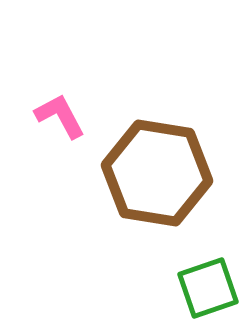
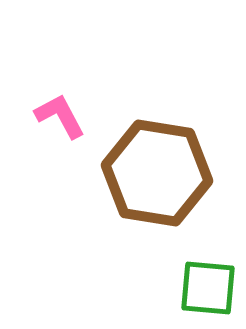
green square: rotated 24 degrees clockwise
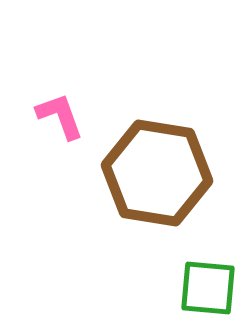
pink L-shape: rotated 8 degrees clockwise
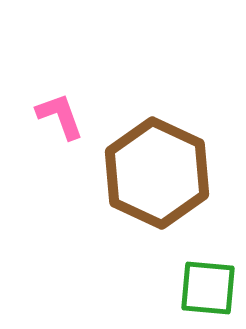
brown hexagon: rotated 16 degrees clockwise
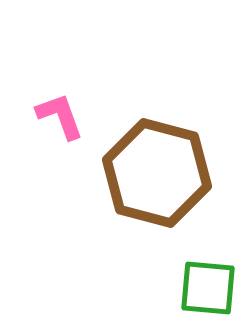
brown hexagon: rotated 10 degrees counterclockwise
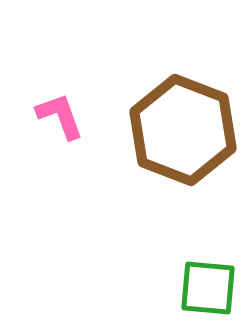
brown hexagon: moved 26 px right, 43 px up; rotated 6 degrees clockwise
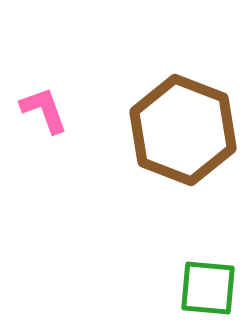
pink L-shape: moved 16 px left, 6 px up
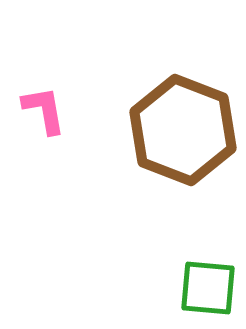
pink L-shape: rotated 10 degrees clockwise
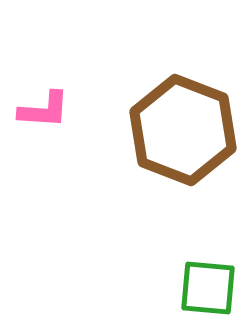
pink L-shape: rotated 104 degrees clockwise
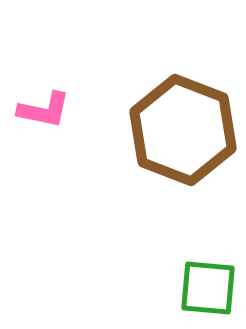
pink L-shape: rotated 8 degrees clockwise
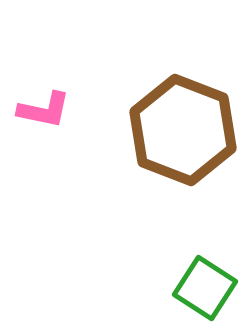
green square: moved 3 px left; rotated 28 degrees clockwise
